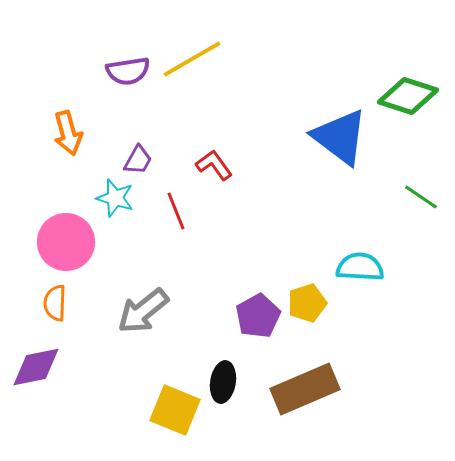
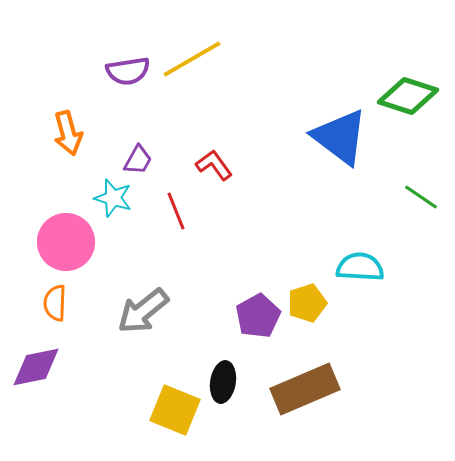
cyan star: moved 2 px left
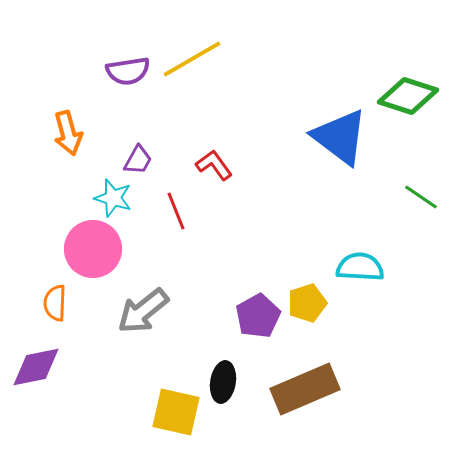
pink circle: moved 27 px right, 7 px down
yellow square: moved 1 px right, 2 px down; rotated 9 degrees counterclockwise
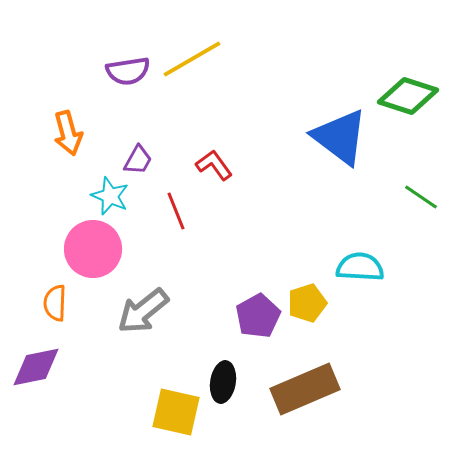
cyan star: moved 3 px left, 2 px up; rotated 6 degrees clockwise
